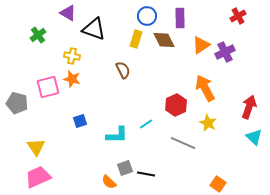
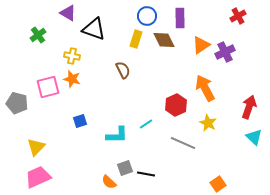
yellow triangle: rotated 18 degrees clockwise
orange square: rotated 21 degrees clockwise
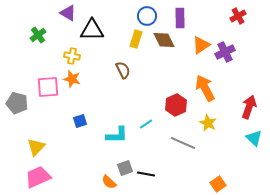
black triangle: moved 2 px left, 1 px down; rotated 20 degrees counterclockwise
pink square: rotated 10 degrees clockwise
cyan triangle: moved 1 px down
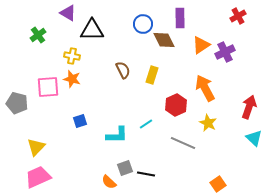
blue circle: moved 4 px left, 8 px down
yellow rectangle: moved 16 px right, 36 px down
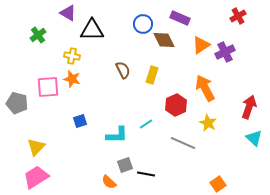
purple rectangle: rotated 66 degrees counterclockwise
gray square: moved 3 px up
pink trapezoid: moved 2 px left; rotated 8 degrees counterclockwise
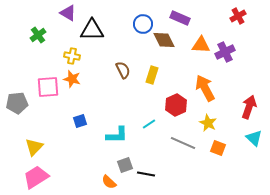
orange triangle: rotated 36 degrees clockwise
gray pentagon: rotated 20 degrees counterclockwise
cyan line: moved 3 px right
yellow triangle: moved 2 px left
orange square: moved 36 px up; rotated 35 degrees counterclockwise
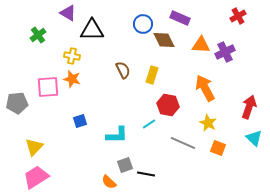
red hexagon: moved 8 px left; rotated 25 degrees counterclockwise
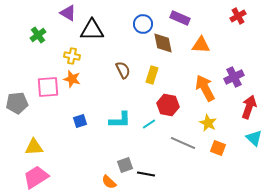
brown diamond: moved 1 px left, 3 px down; rotated 15 degrees clockwise
purple cross: moved 9 px right, 25 px down
cyan L-shape: moved 3 px right, 15 px up
yellow triangle: rotated 42 degrees clockwise
